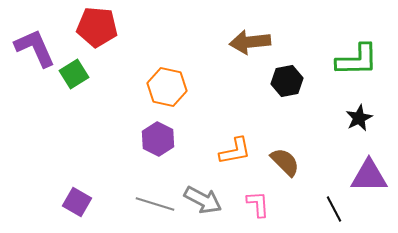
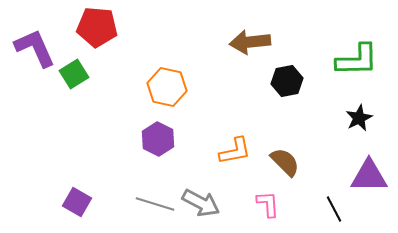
gray arrow: moved 2 px left, 3 px down
pink L-shape: moved 10 px right
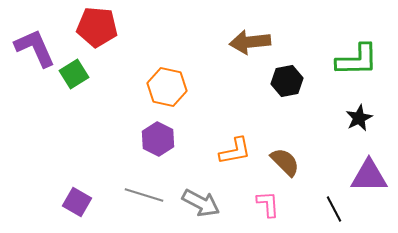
gray line: moved 11 px left, 9 px up
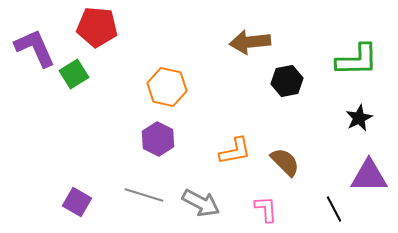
pink L-shape: moved 2 px left, 5 px down
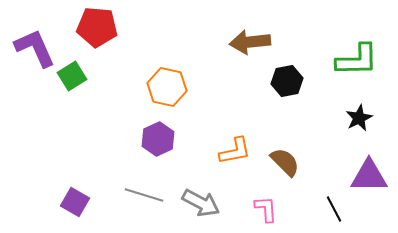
green square: moved 2 px left, 2 px down
purple hexagon: rotated 8 degrees clockwise
purple square: moved 2 px left
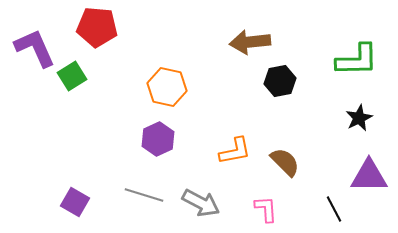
black hexagon: moved 7 px left
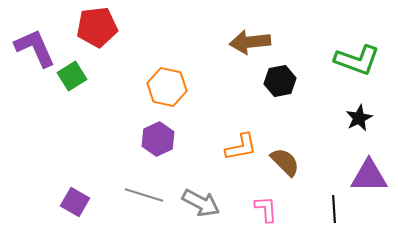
red pentagon: rotated 12 degrees counterclockwise
green L-shape: rotated 21 degrees clockwise
orange L-shape: moved 6 px right, 4 px up
black line: rotated 24 degrees clockwise
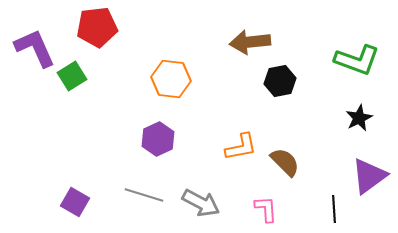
orange hexagon: moved 4 px right, 8 px up; rotated 6 degrees counterclockwise
purple triangle: rotated 36 degrees counterclockwise
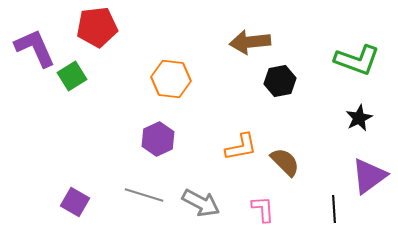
pink L-shape: moved 3 px left
